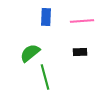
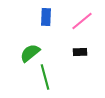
pink line: rotated 35 degrees counterclockwise
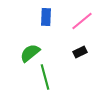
black rectangle: rotated 24 degrees counterclockwise
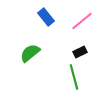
blue rectangle: rotated 42 degrees counterclockwise
green line: moved 29 px right
